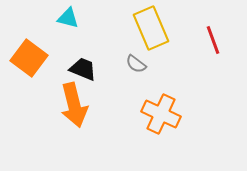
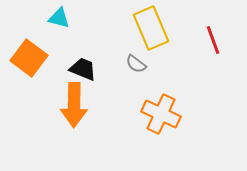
cyan triangle: moved 9 px left
orange arrow: rotated 15 degrees clockwise
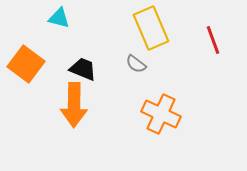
orange square: moved 3 px left, 6 px down
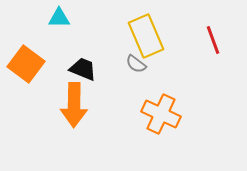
cyan triangle: rotated 15 degrees counterclockwise
yellow rectangle: moved 5 px left, 8 px down
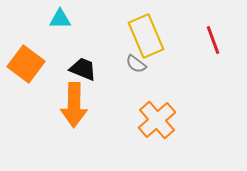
cyan triangle: moved 1 px right, 1 px down
orange cross: moved 4 px left, 6 px down; rotated 24 degrees clockwise
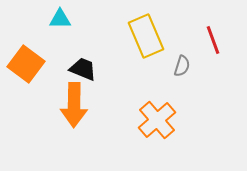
gray semicircle: moved 46 px right, 2 px down; rotated 110 degrees counterclockwise
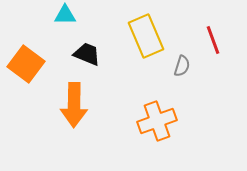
cyan triangle: moved 5 px right, 4 px up
black trapezoid: moved 4 px right, 15 px up
orange cross: moved 1 px down; rotated 21 degrees clockwise
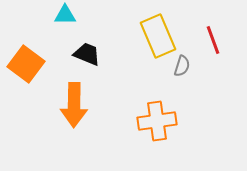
yellow rectangle: moved 12 px right
orange cross: rotated 12 degrees clockwise
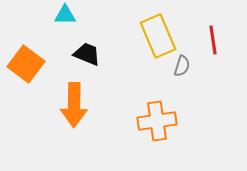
red line: rotated 12 degrees clockwise
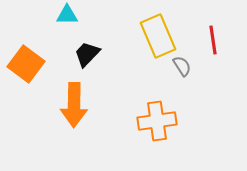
cyan triangle: moved 2 px right
black trapezoid: rotated 68 degrees counterclockwise
gray semicircle: rotated 50 degrees counterclockwise
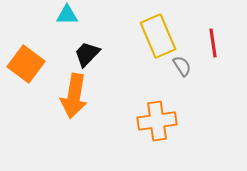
red line: moved 3 px down
orange arrow: moved 9 px up; rotated 9 degrees clockwise
